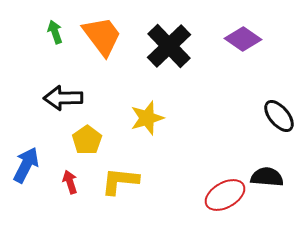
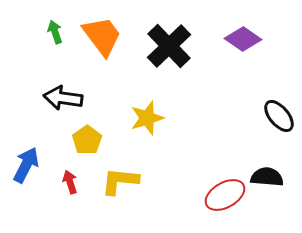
black arrow: rotated 9 degrees clockwise
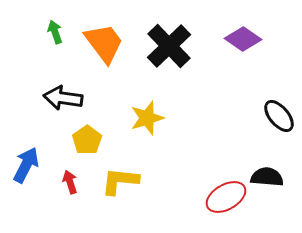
orange trapezoid: moved 2 px right, 7 px down
red ellipse: moved 1 px right, 2 px down
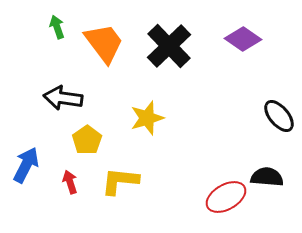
green arrow: moved 2 px right, 5 px up
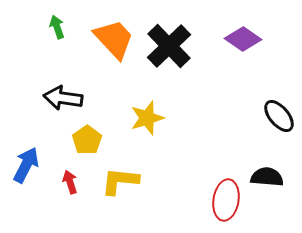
orange trapezoid: moved 10 px right, 4 px up; rotated 6 degrees counterclockwise
red ellipse: moved 3 px down; rotated 51 degrees counterclockwise
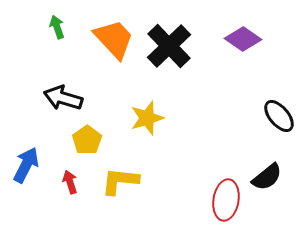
black arrow: rotated 9 degrees clockwise
black semicircle: rotated 136 degrees clockwise
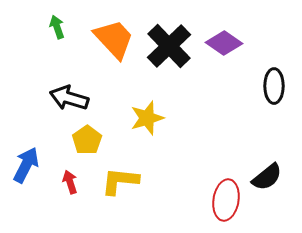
purple diamond: moved 19 px left, 4 px down
black arrow: moved 6 px right
black ellipse: moved 5 px left, 30 px up; rotated 40 degrees clockwise
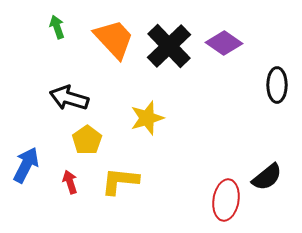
black ellipse: moved 3 px right, 1 px up
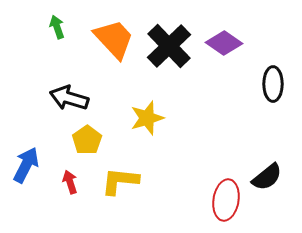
black ellipse: moved 4 px left, 1 px up
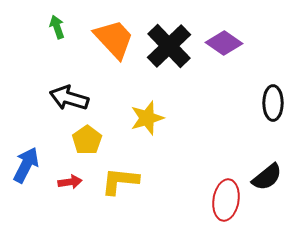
black ellipse: moved 19 px down
red arrow: rotated 100 degrees clockwise
